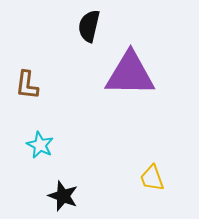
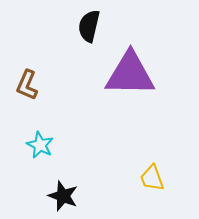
brown L-shape: rotated 16 degrees clockwise
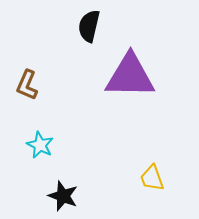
purple triangle: moved 2 px down
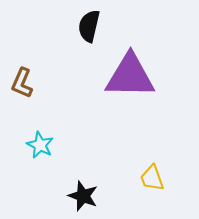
brown L-shape: moved 5 px left, 2 px up
black star: moved 20 px right
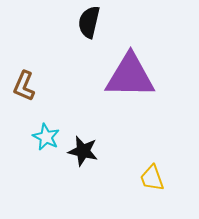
black semicircle: moved 4 px up
brown L-shape: moved 2 px right, 3 px down
cyan star: moved 6 px right, 8 px up
black star: moved 45 px up; rotated 8 degrees counterclockwise
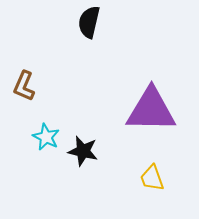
purple triangle: moved 21 px right, 34 px down
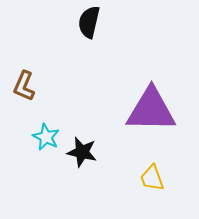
black star: moved 1 px left, 1 px down
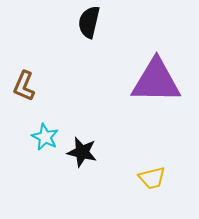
purple triangle: moved 5 px right, 29 px up
cyan star: moved 1 px left
yellow trapezoid: rotated 84 degrees counterclockwise
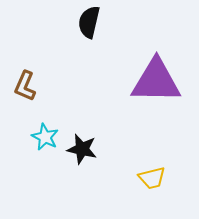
brown L-shape: moved 1 px right
black star: moved 3 px up
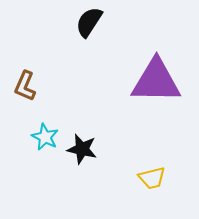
black semicircle: rotated 20 degrees clockwise
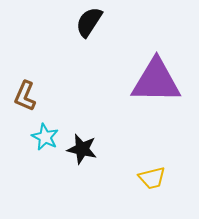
brown L-shape: moved 10 px down
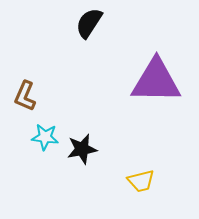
black semicircle: moved 1 px down
cyan star: rotated 20 degrees counterclockwise
black star: rotated 24 degrees counterclockwise
yellow trapezoid: moved 11 px left, 3 px down
